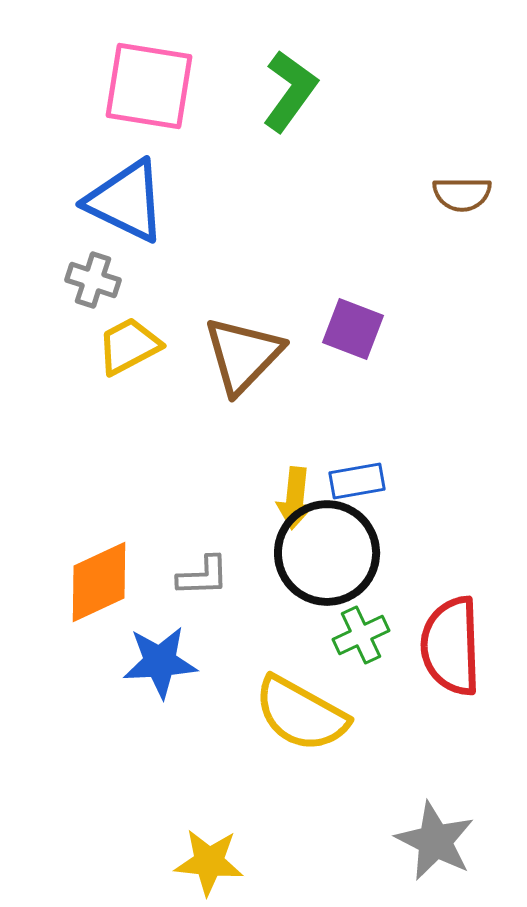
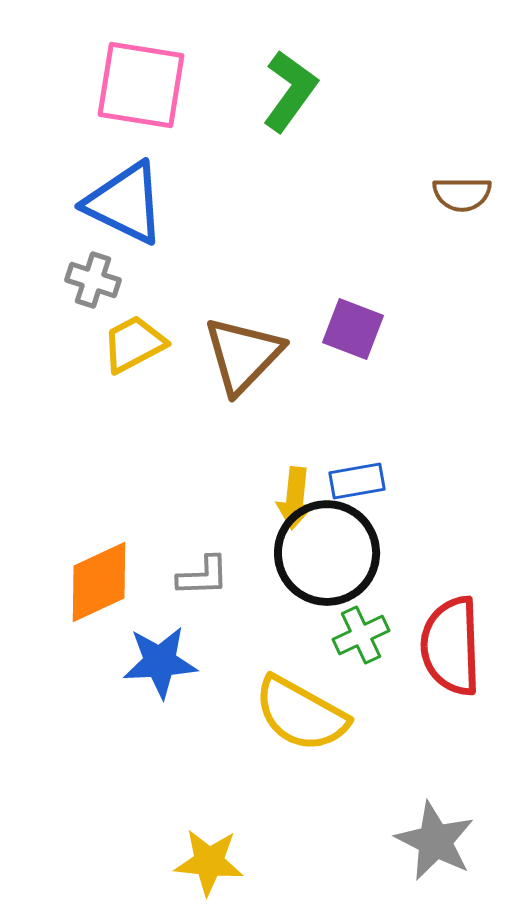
pink square: moved 8 px left, 1 px up
blue triangle: moved 1 px left, 2 px down
yellow trapezoid: moved 5 px right, 2 px up
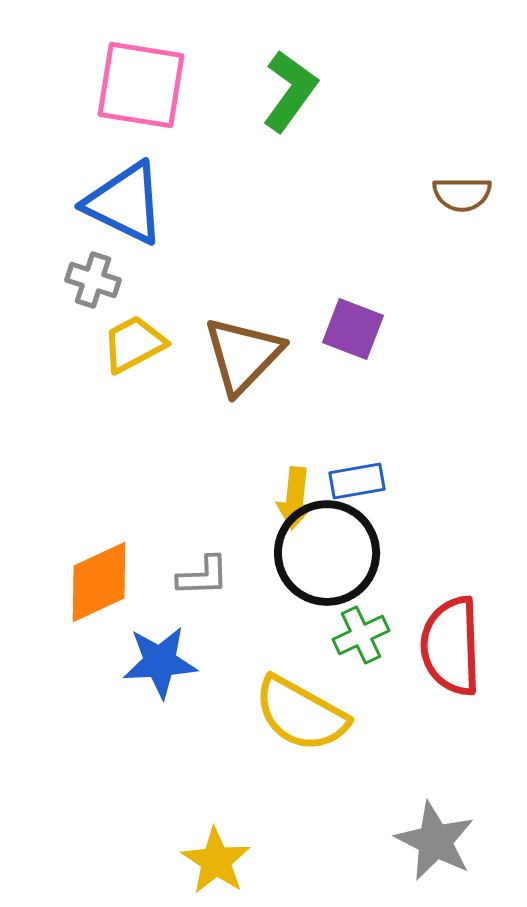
yellow star: moved 7 px right, 1 px up; rotated 28 degrees clockwise
